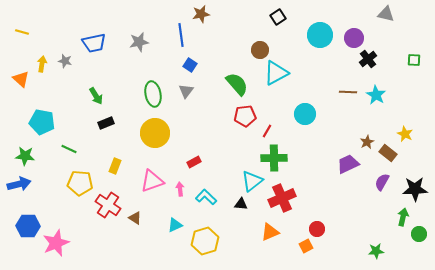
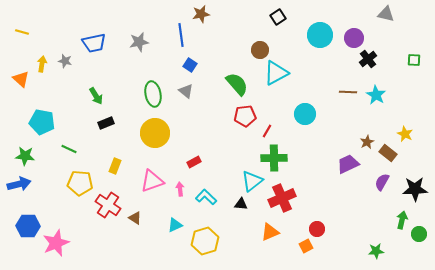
gray triangle at (186, 91): rotated 28 degrees counterclockwise
green arrow at (403, 217): moved 1 px left, 3 px down
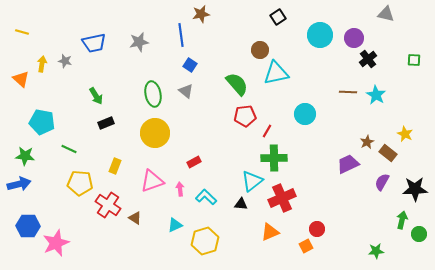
cyan triangle at (276, 73): rotated 16 degrees clockwise
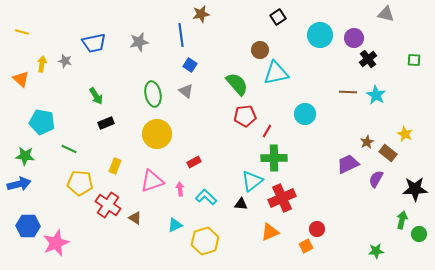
yellow circle at (155, 133): moved 2 px right, 1 px down
purple semicircle at (382, 182): moved 6 px left, 3 px up
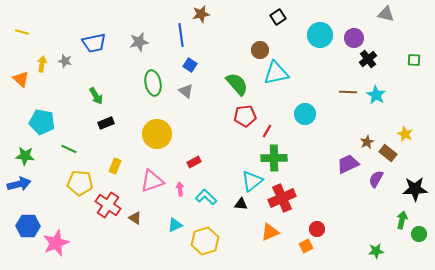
green ellipse at (153, 94): moved 11 px up
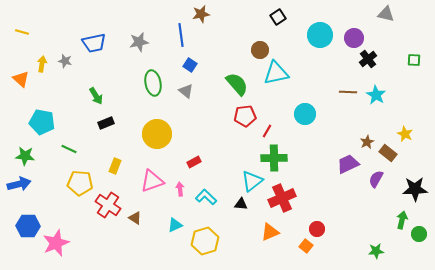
orange square at (306, 246): rotated 24 degrees counterclockwise
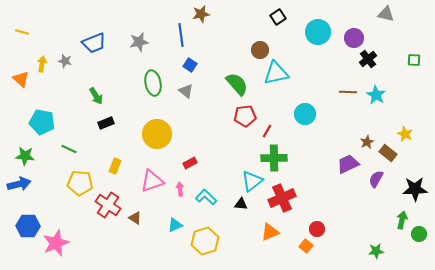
cyan circle at (320, 35): moved 2 px left, 3 px up
blue trapezoid at (94, 43): rotated 10 degrees counterclockwise
red rectangle at (194, 162): moved 4 px left, 1 px down
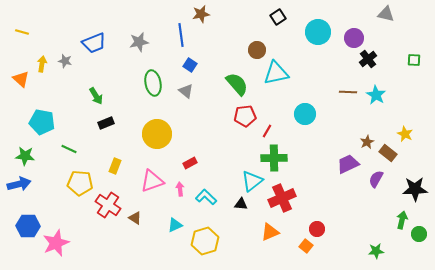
brown circle at (260, 50): moved 3 px left
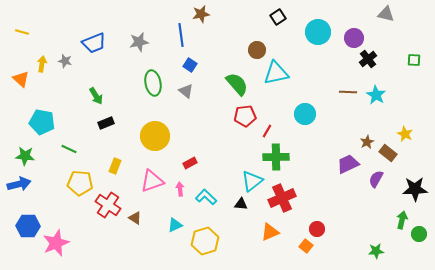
yellow circle at (157, 134): moved 2 px left, 2 px down
green cross at (274, 158): moved 2 px right, 1 px up
